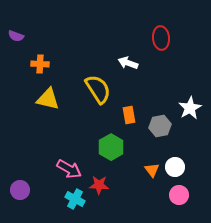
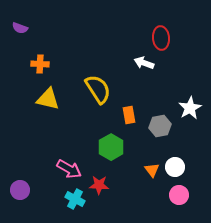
purple semicircle: moved 4 px right, 8 px up
white arrow: moved 16 px right
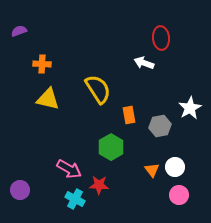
purple semicircle: moved 1 px left, 3 px down; rotated 140 degrees clockwise
orange cross: moved 2 px right
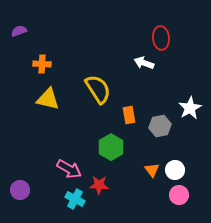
white circle: moved 3 px down
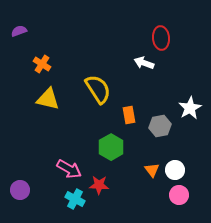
orange cross: rotated 30 degrees clockwise
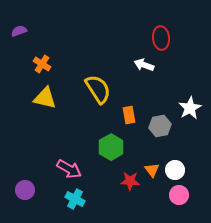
white arrow: moved 2 px down
yellow triangle: moved 3 px left, 1 px up
red star: moved 31 px right, 4 px up
purple circle: moved 5 px right
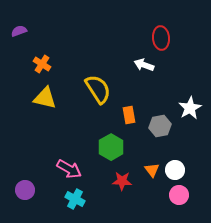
red star: moved 8 px left
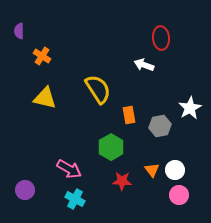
purple semicircle: rotated 70 degrees counterclockwise
orange cross: moved 8 px up
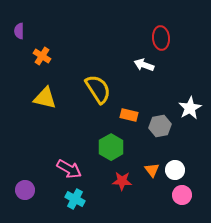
orange rectangle: rotated 66 degrees counterclockwise
pink circle: moved 3 px right
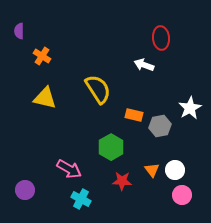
orange rectangle: moved 5 px right
cyan cross: moved 6 px right
